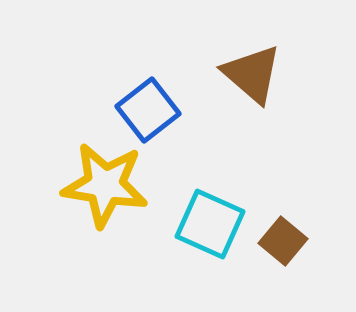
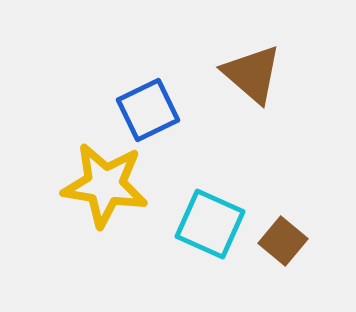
blue square: rotated 12 degrees clockwise
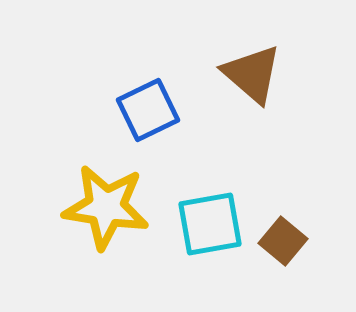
yellow star: moved 1 px right, 22 px down
cyan square: rotated 34 degrees counterclockwise
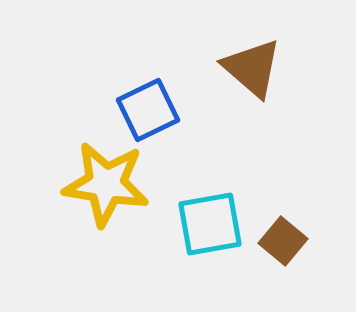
brown triangle: moved 6 px up
yellow star: moved 23 px up
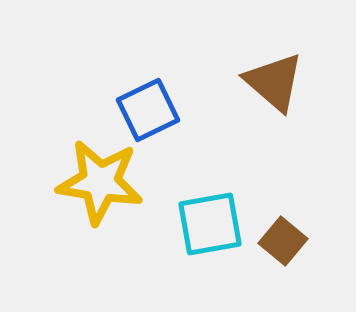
brown triangle: moved 22 px right, 14 px down
yellow star: moved 6 px left, 2 px up
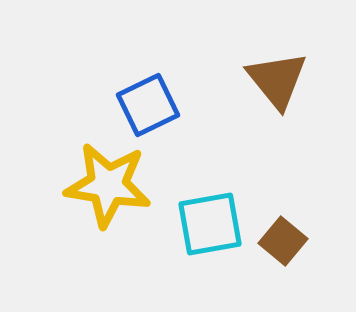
brown triangle: moved 3 px right, 2 px up; rotated 10 degrees clockwise
blue square: moved 5 px up
yellow star: moved 8 px right, 3 px down
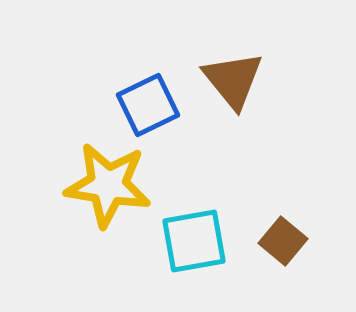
brown triangle: moved 44 px left
cyan square: moved 16 px left, 17 px down
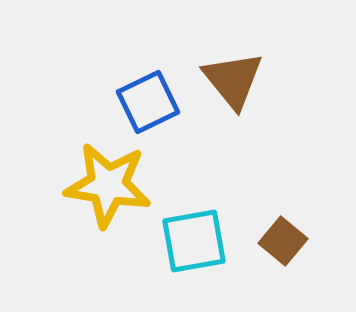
blue square: moved 3 px up
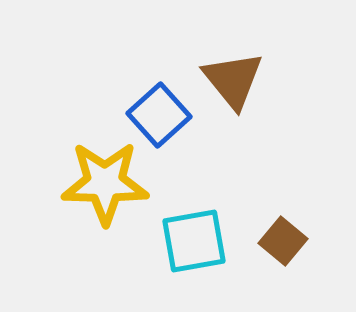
blue square: moved 11 px right, 13 px down; rotated 16 degrees counterclockwise
yellow star: moved 3 px left, 2 px up; rotated 8 degrees counterclockwise
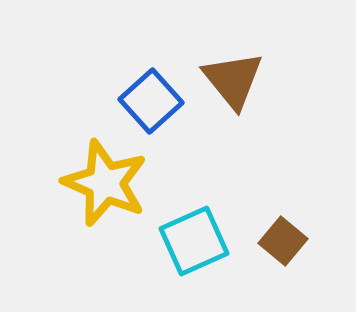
blue square: moved 8 px left, 14 px up
yellow star: rotated 22 degrees clockwise
cyan square: rotated 14 degrees counterclockwise
